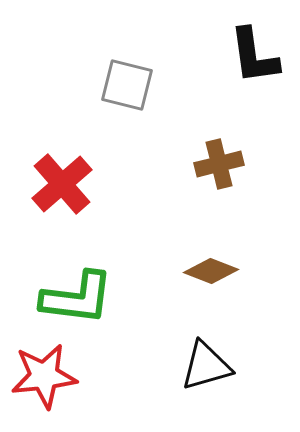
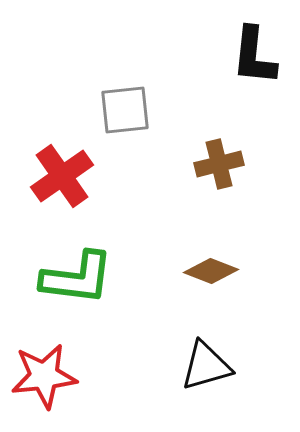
black L-shape: rotated 14 degrees clockwise
gray square: moved 2 px left, 25 px down; rotated 20 degrees counterclockwise
red cross: moved 8 px up; rotated 6 degrees clockwise
green L-shape: moved 20 px up
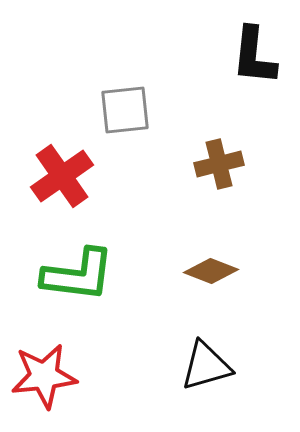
green L-shape: moved 1 px right, 3 px up
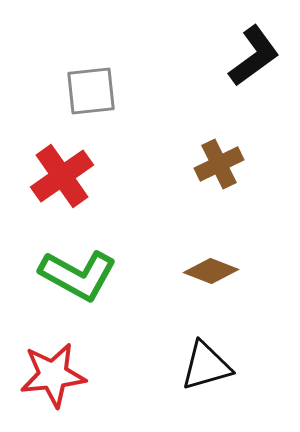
black L-shape: rotated 132 degrees counterclockwise
gray square: moved 34 px left, 19 px up
brown cross: rotated 12 degrees counterclockwise
green L-shape: rotated 22 degrees clockwise
red star: moved 9 px right, 1 px up
